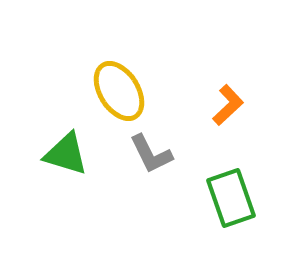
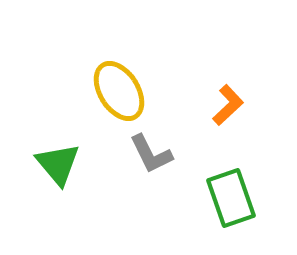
green triangle: moved 8 px left, 10 px down; rotated 33 degrees clockwise
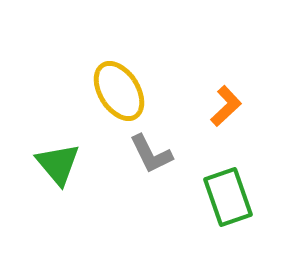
orange L-shape: moved 2 px left, 1 px down
green rectangle: moved 3 px left, 1 px up
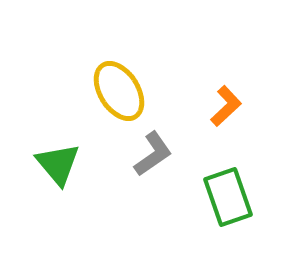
gray L-shape: moved 2 px right; rotated 99 degrees counterclockwise
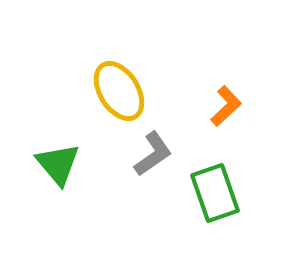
green rectangle: moved 13 px left, 4 px up
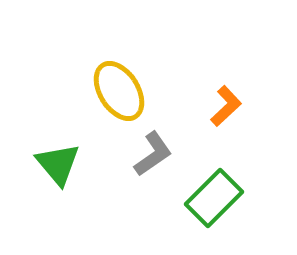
green rectangle: moved 1 px left, 5 px down; rotated 64 degrees clockwise
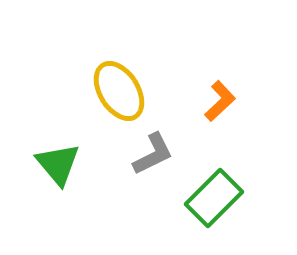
orange L-shape: moved 6 px left, 5 px up
gray L-shape: rotated 9 degrees clockwise
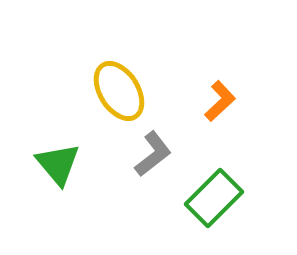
gray L-shape: rotated 12 degrees counterclockwise
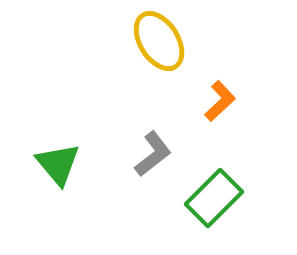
yellow ellipse: moved 40 px right, 50 px up
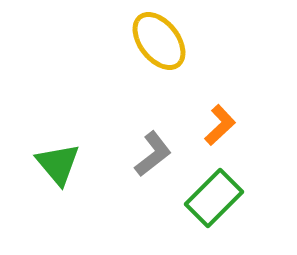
yellow ellipse: rotated 6 degrees counterclockwise
orange L-shape: moved 24 px down
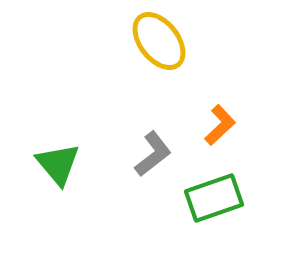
green rectangle: rotated 26 degrees clockwise
